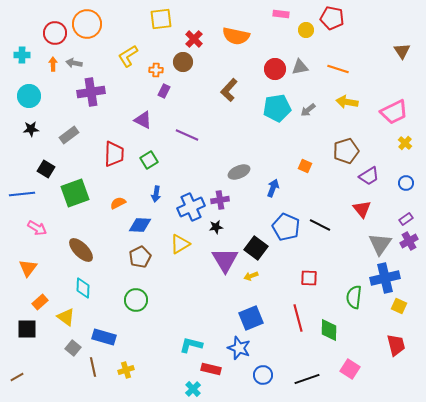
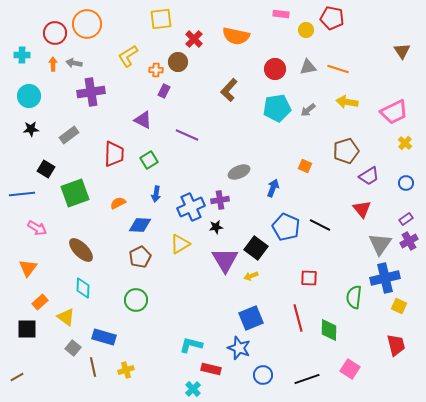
brown circle at (183, 62): moved 5 px left
gray triangle at (300, 67): moved 8 px right
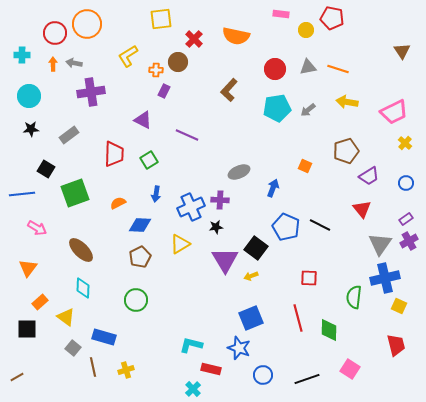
purple cross at (220, 200): rotated 12 degrees clockwise
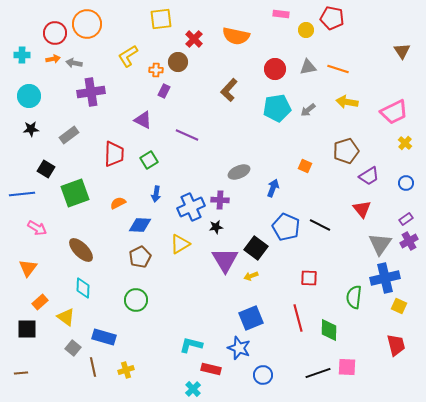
orange arrow at (53, 64): moved 5 px up; rotated 80 degrees clockwise
pink square at (350, 369): moved 3 px left, 2 px up; rotated 30 degrees counterclockwise
brown line at (17, 377): moved 4 px right, 4 px up; rotated 24 degrees clockwise
black line at (307, 379): moved 11 px right, 6 px up
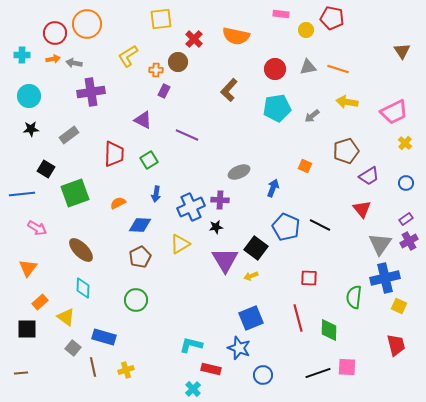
gray arrow at (308, 110): moved 4 px right, 6 px down
